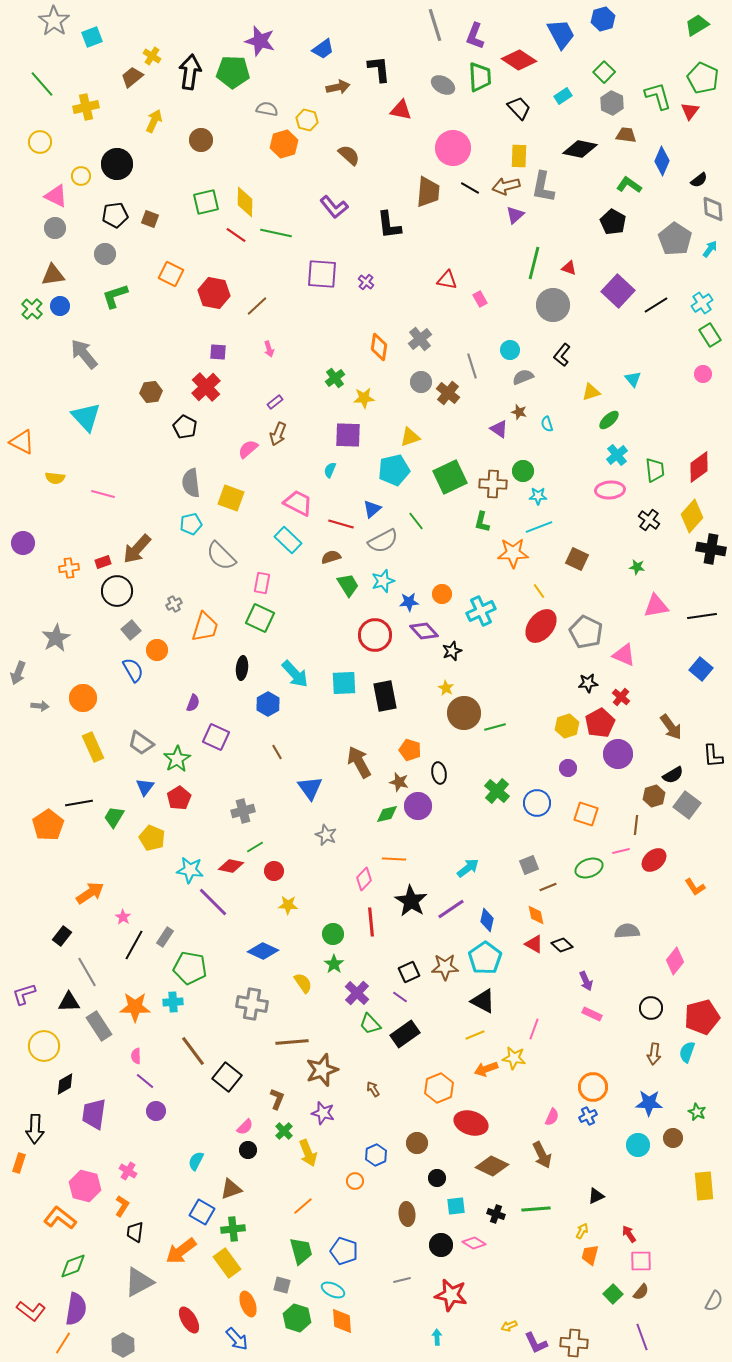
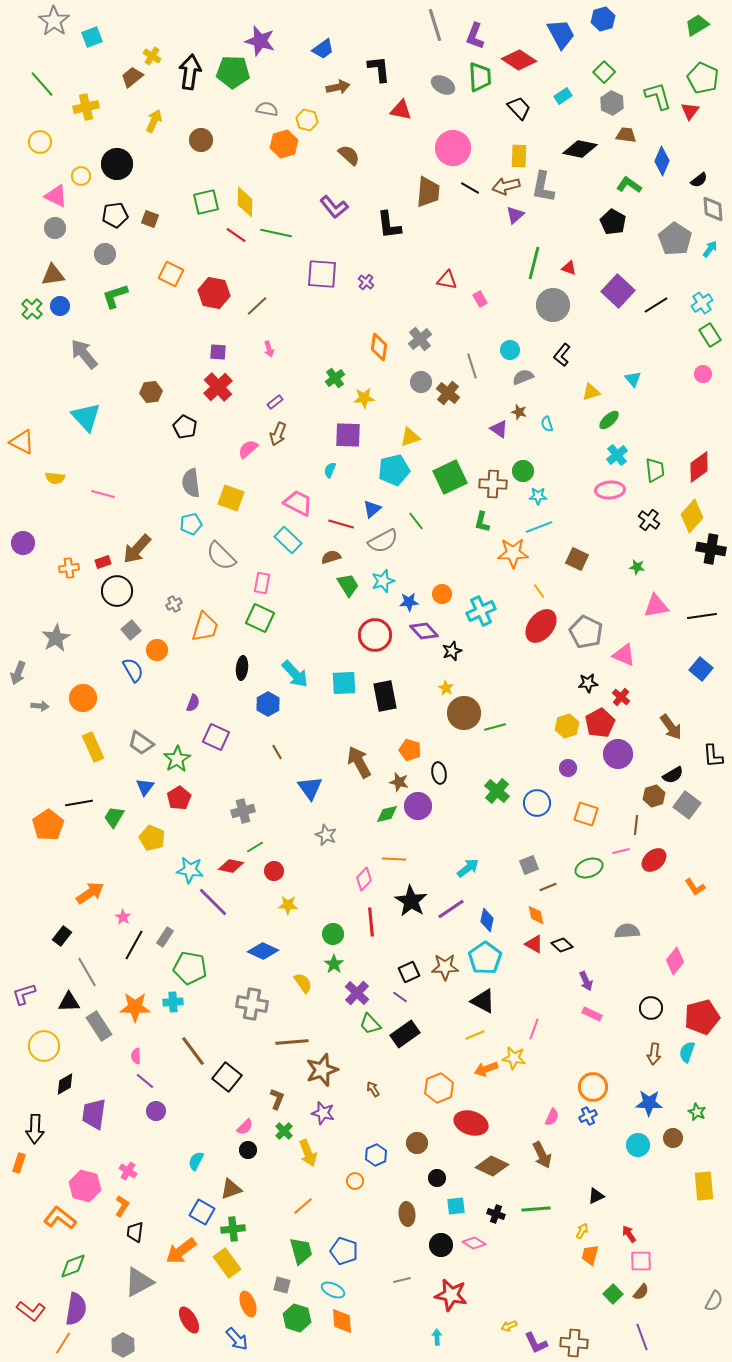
red cross at (206, 387): moved 12 px right
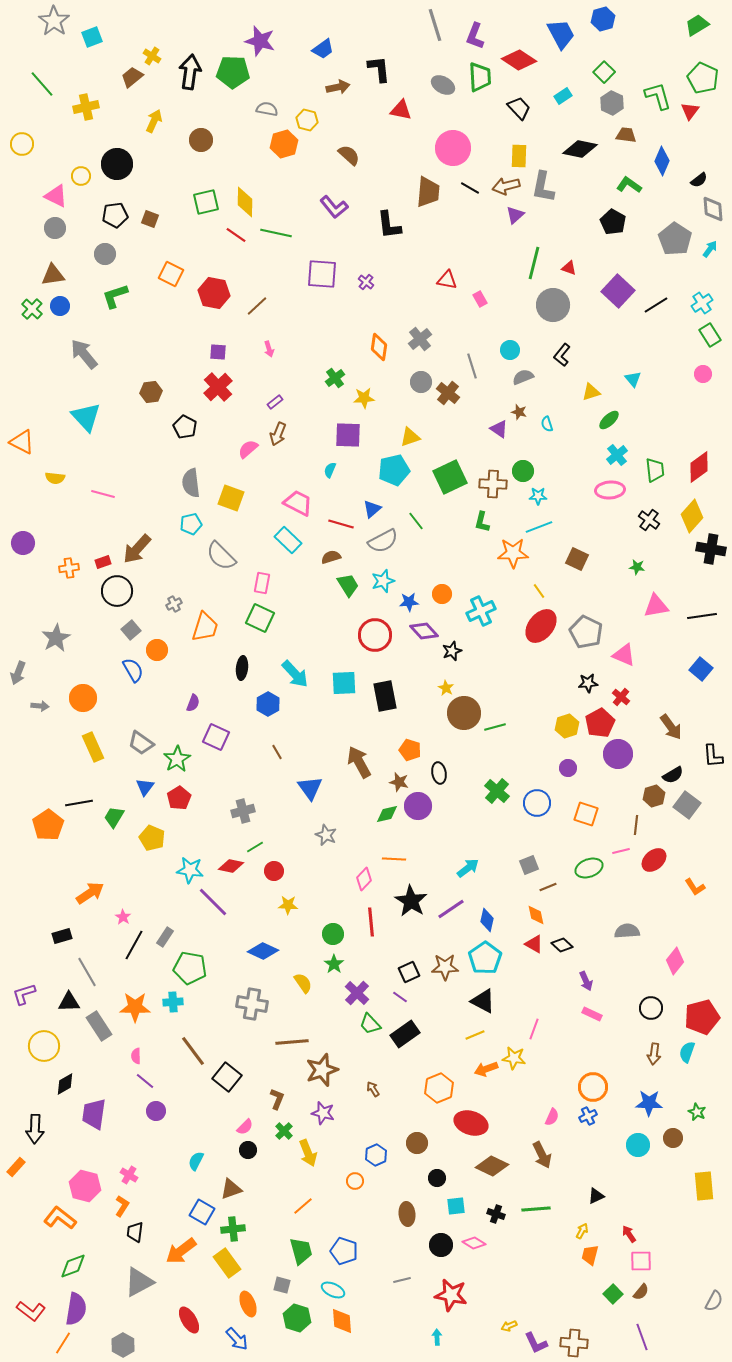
yellow circle at (40, 142): moved 18 px left, 2 px down
black rectangle at (62, 936): rotated 36 degrees clockwise
orange rectangle at (19, 1163): moved 3 px left, 4 px down; rotated 24 degrees clockwise
pink cross at (128, 1171): moved 1 px right, 4 px down
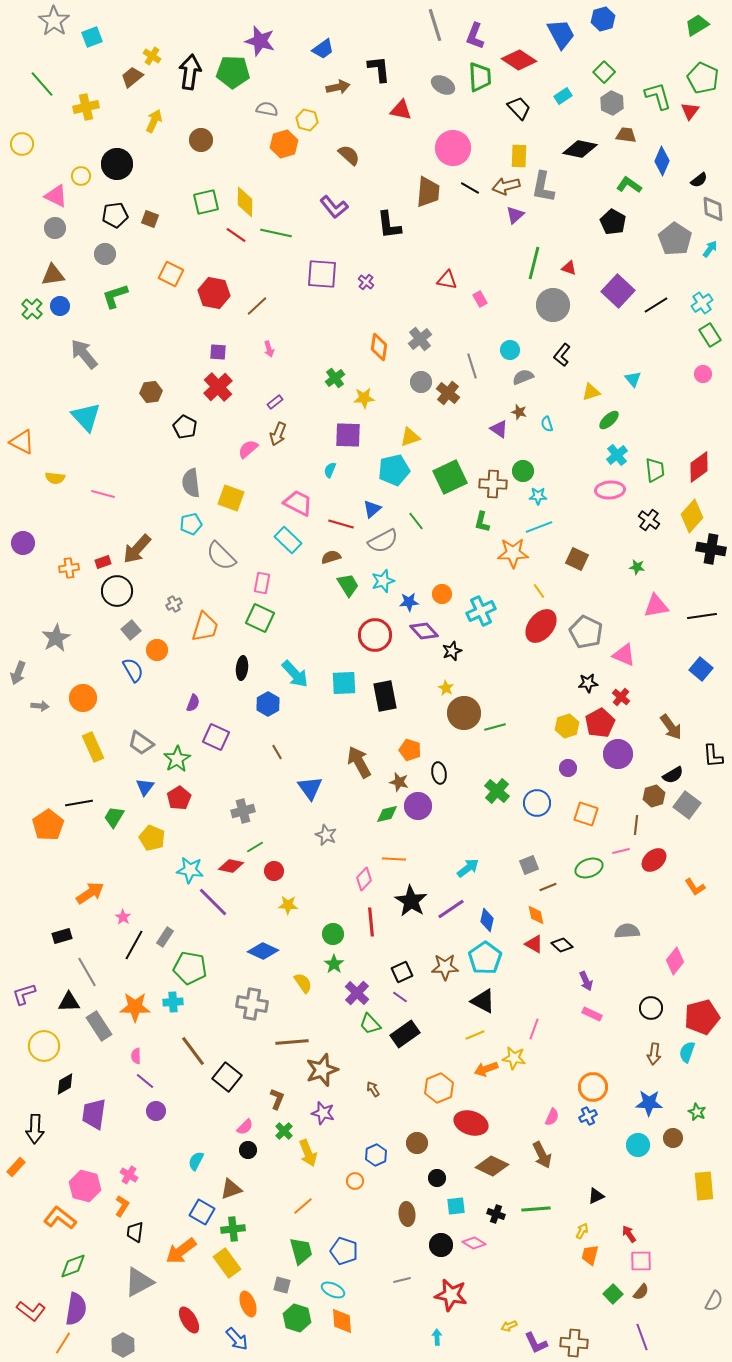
black square at (409, 972): moved 7 px left
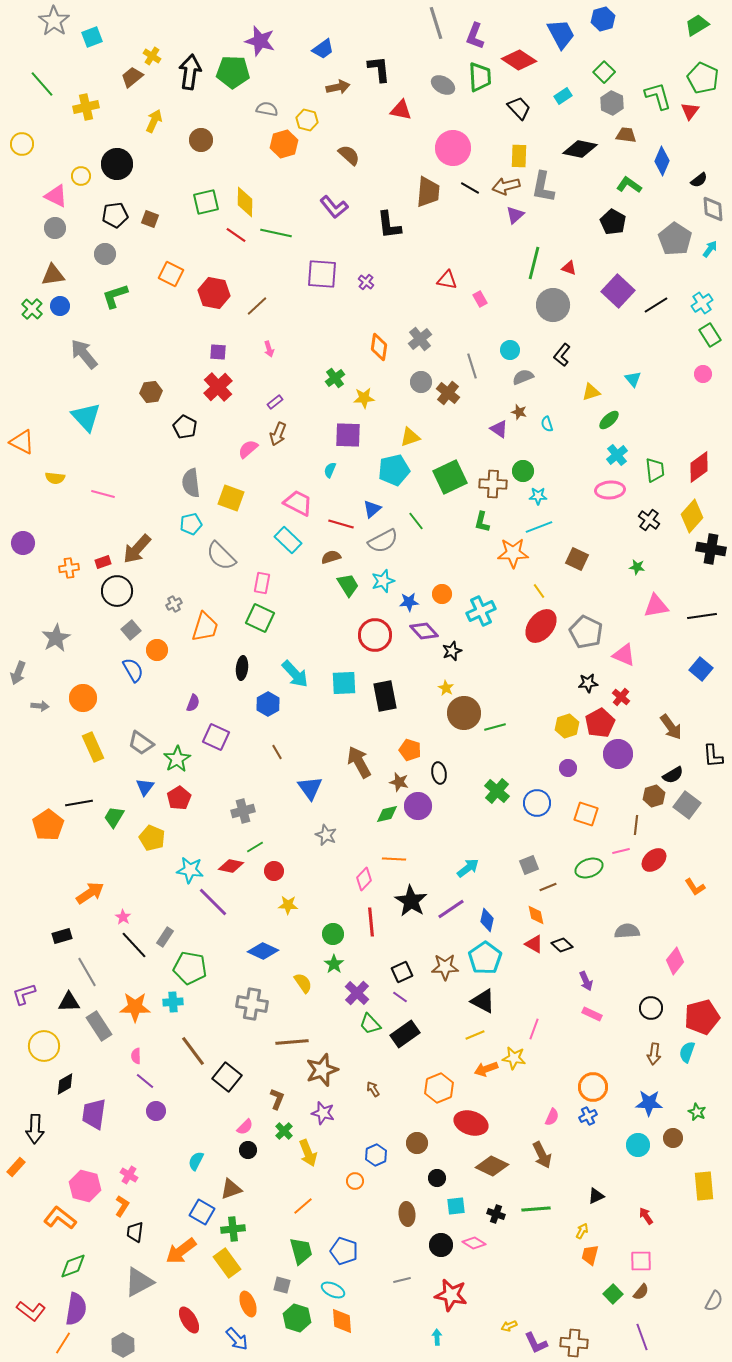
gray line at (435, 25): moved 1 px right, 2 px up
black line at (134, 945): rotated 72 degrees counterclockwise
red arrow at (629, 1234): moved 17 px right, 18 px up
